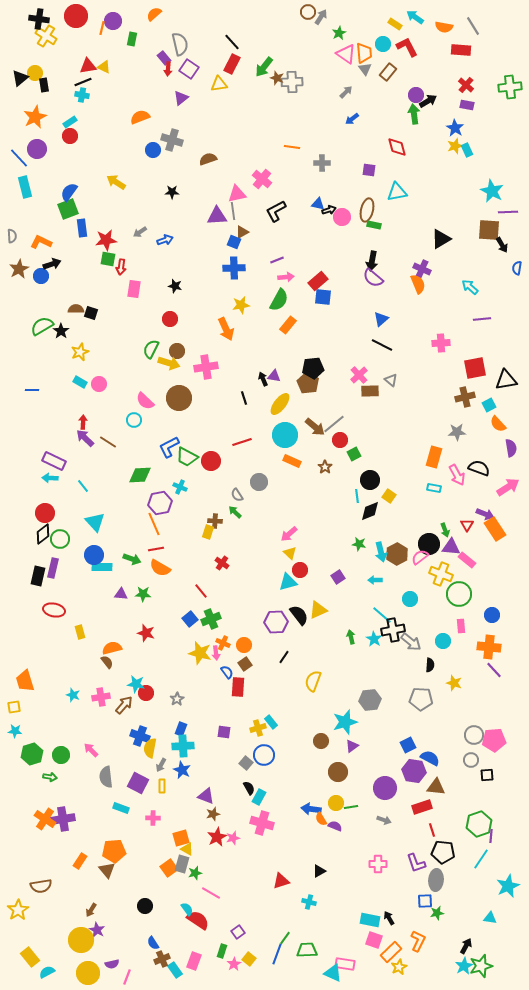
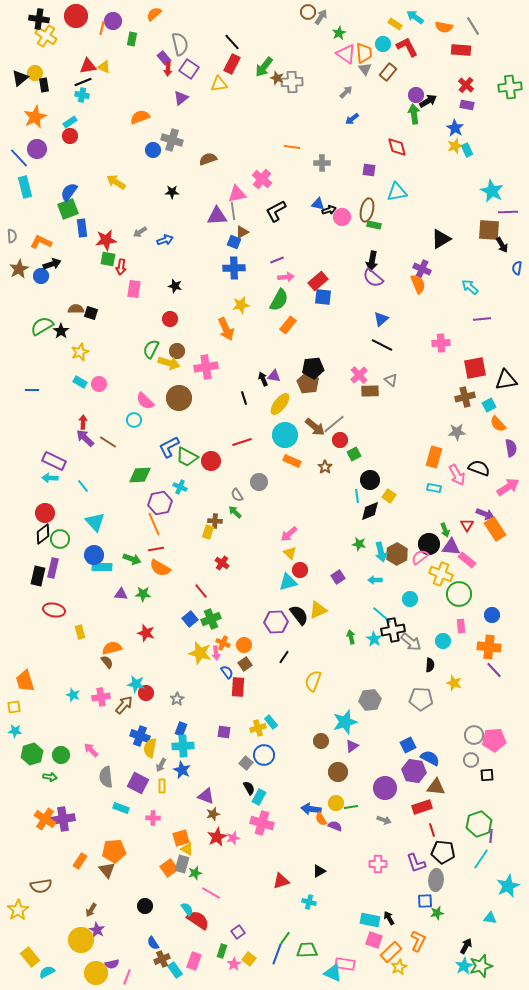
yellow circle at (88, 973): moved 8 px right
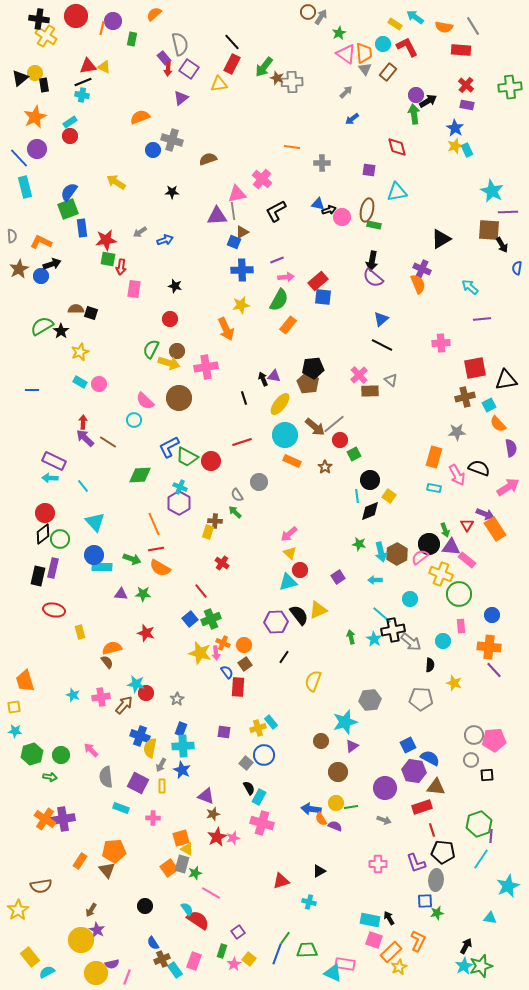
blue cross at (234, 268): moved 8 px right, 2 px down
purple hexagon at (160, 503): moved 19 px right; rotated 20 degrees counterclockwise
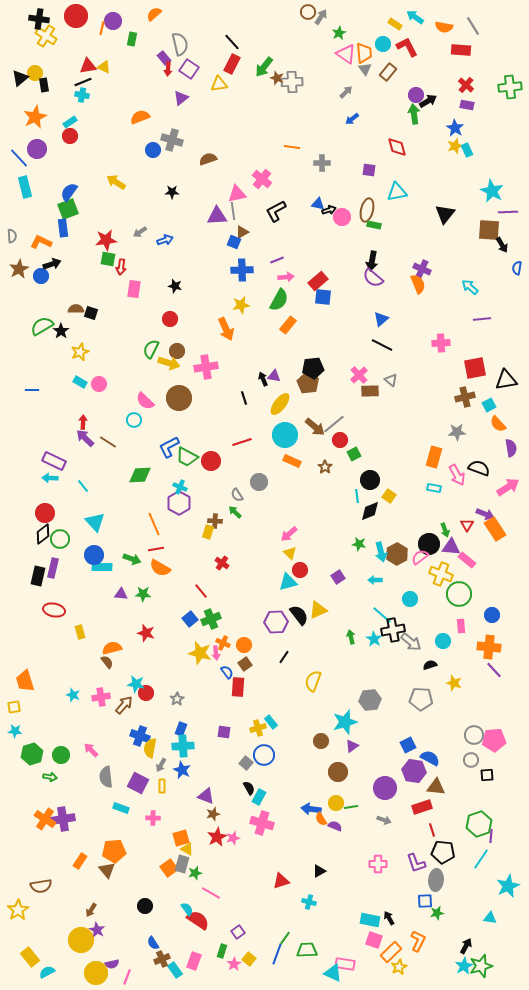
blue rectangle at (82, 228): moved 19 px left
black triangle at (441, 239): moved 4 px right, 25 px up; rotated 20 degrees counterclockwise
black semicircle at (430, 665): rotated 112 degrees counterclockwise
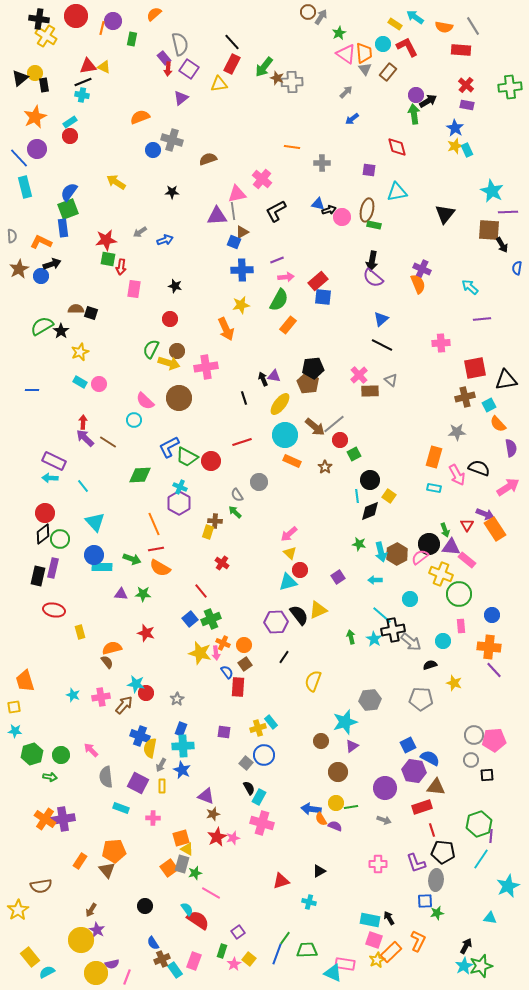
yellow star at (399, 967): moved 22 px left, 7 px up
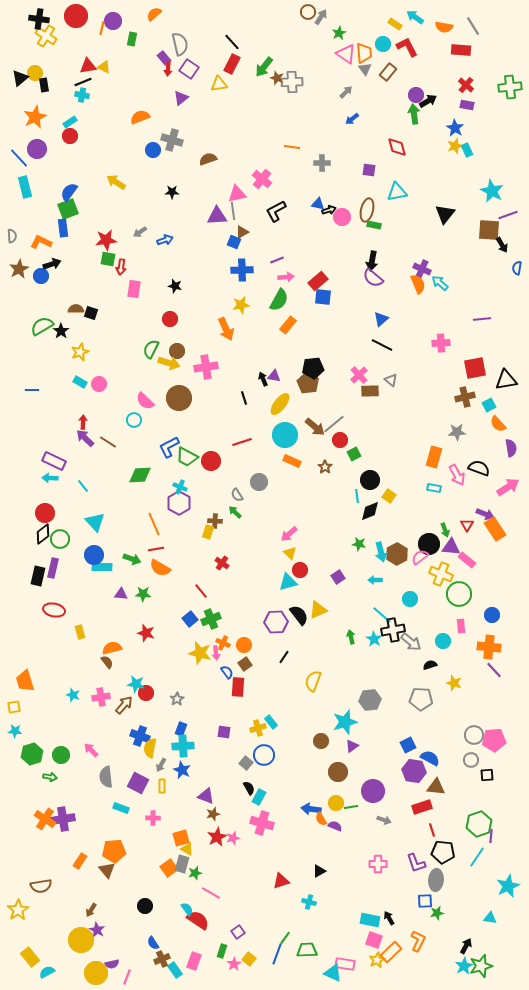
purple line at (508, 212): moved 3 px down; rotated 18 degrees counterclockwise
cyan arrow at (470, 287): moved 30 px left, 4 px up
purple circle at (385, 788): moved 12 px left, 3 px down
cyan line at (481, 859): moved 4 px left, 2 px up
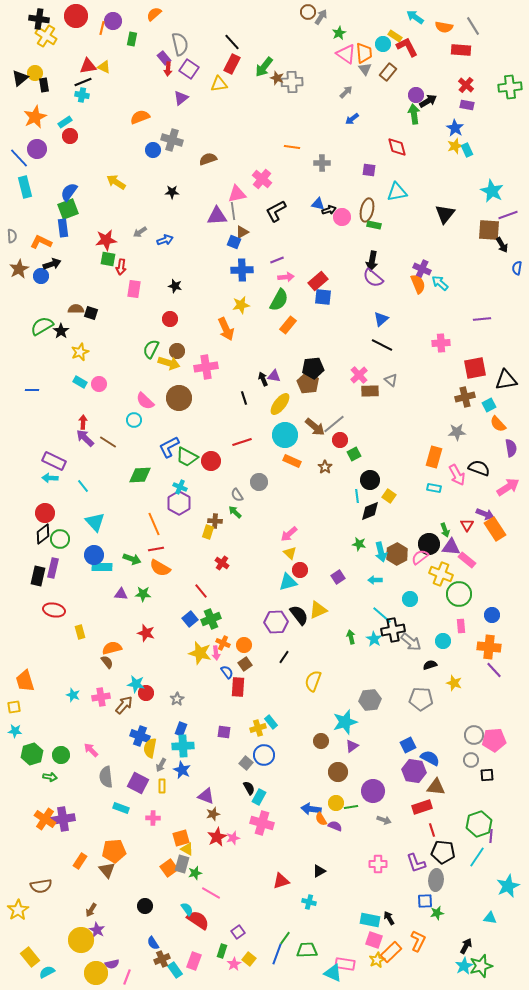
yellow rectangle at (395, 24): moved 12 px down
cyan rectangle at (70, 122): moved 5 px left
